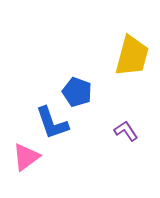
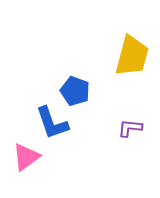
blue pentagon: moved 2 px left, 1 px up
purple L-shape: moved 4 px right, 3 px up; rotated 50 degrees counterclockwise
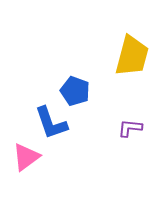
blue L-shape: moved 1 px left
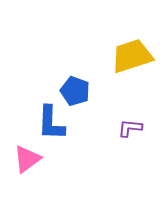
yellow trapezoid: rotated 123 degrees counterclockwise
blue L-shape: rotated 21 degrees clockwise
pink triangle: moved 1 px right, 2 px down
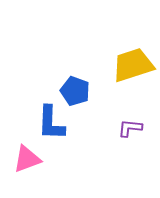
yellow trapezoid: moved 1 px right, 9 px down
pink triangle: rotated 16 degrees clockwise
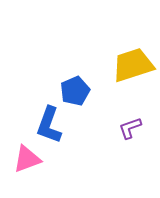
blue pentagon: rotated 28 degrees clockwise
blue L-shape: moved 2 px left, 2 px down; rotated 18 degrees clockwise
purple L-shape: rotated 25 degrees counterclockwise
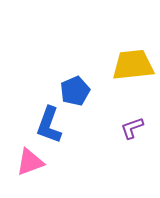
yellow trapezoid: rotated 12 degrees clockwise
purple L-shape: moved 2 px right
pink triangle: moved 3 px right, 3 px down
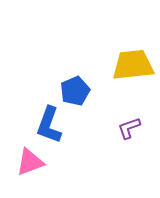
purple L-shape: moved 3 px left
